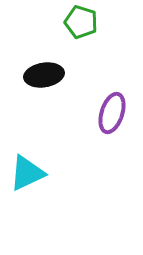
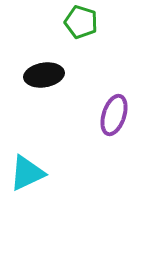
purple ellipse: moved 2 px right, 2 px down
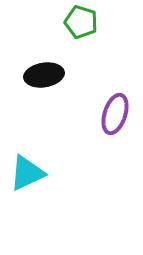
purple ellipse: moved 1 px right, 1 px up
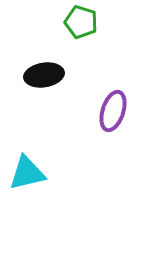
purple ellipse: moved 2 px left, 3 px up
cyan triangle: rotated 12 degrees clockwise
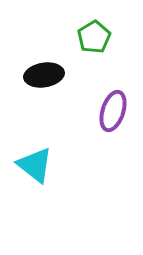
green pentagon: moved 13 px right, 15 px down; rotated 24 degrees clockwise
cyan triangle: moved 8 px right, 8 px up; rotated 51 degrees clockwise
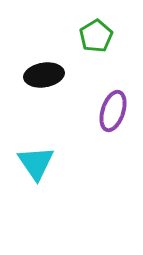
green pentagon: moved 2 px right, 1 px up
cyan triangle: moved 1 px right, 2 px up; rotated 18 degrees clockwise
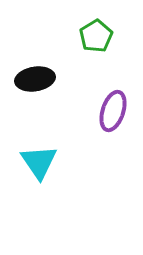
black ellipse: moved 9 px left, 4 px down
cyan triangle: moved 3 px right, 1 px up
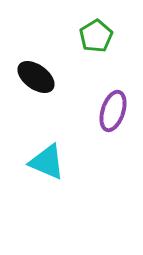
black ellipse: moved 1 px right, 2 px up; rotated 45 degrees clockwise
cyan triangle: moved 8 px right; rotated 33 degrees counterclockwise
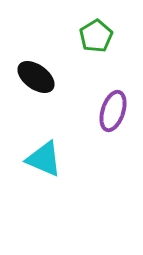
cyan triangle: moved 3 px left, 3 px up
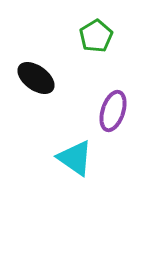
black ellipse: moved 1 px down
cyan triangle: moved 31 px right, 1 px up; rotated 12 degrees clockwise
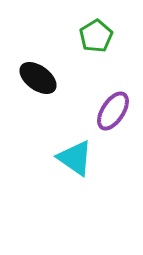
black ellipse: moved 2 px right
purple ellipse: rotated 15 degrees clockwise
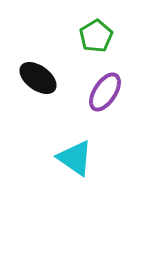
purple ellipse: moved 8 px left, 19 px up
